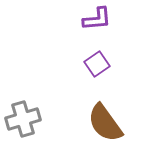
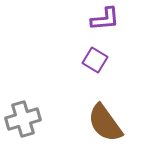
purple L-shape: moved 8 px right
purple square: moved 2 px left, 4 px up; rotated 25 degrees counterclockwise
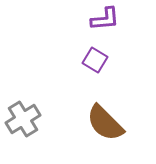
gray cross: rotated 16 degrees counterclockwise
brown semicircle: rotated 9 degrees counterclockwise
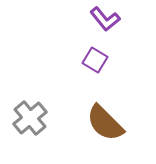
purple L-shape: rotated 56 degrees clockwise
gray cross: moved 7 px right, 1 px up; rotated 8 degrees counterclockwise
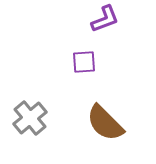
purple L-shape: rotated 72 degrees counterclockwise
purple square: moved 11 px left, 2 px down; rotated 35 degrees counterclockwise
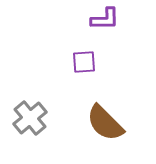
purple L-shape: rotated 20 degrees clockwise
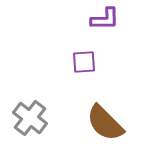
gray cross: rotated 12 degrees counterclockwise
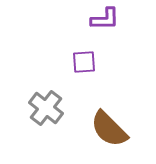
gray cross: moved 16 px right, 10 px up
brown semicircle: moved 4 px right, 6 px down
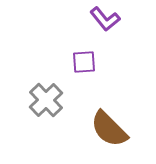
purple L-shape: rotated 52 degrees clockwise
gray cross: moved 8 px up; rotated 8 degrees clockwise
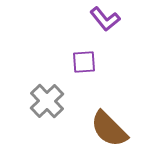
gray cross: moved 1 px right, 1 px down
